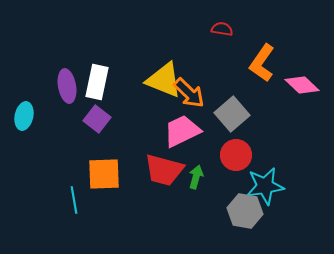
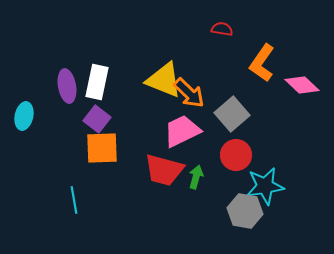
orange square: moved 2 px left, 26 px up
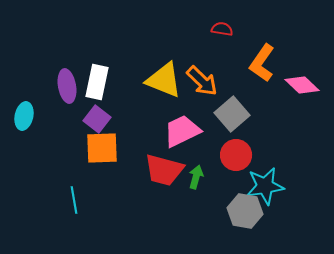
orange arrow: moved 13 px right, 12 px up
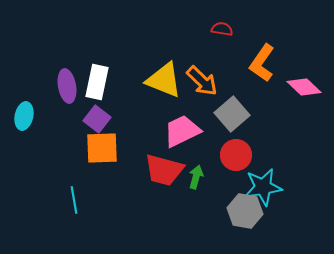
pink diamond: moved 2 px right, 2 px down
cyan star: moved 2 px left, 1 px down
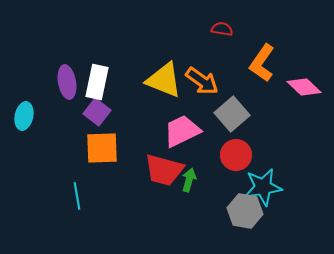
orange arrow: rotated 8 degrees counterclockwise
purple ellipse: moved 4 px up
purple square: moved 7 px up
green arrow: moved 7 px left, 3 px down
cyan line: moved 3 px right, 4 px up
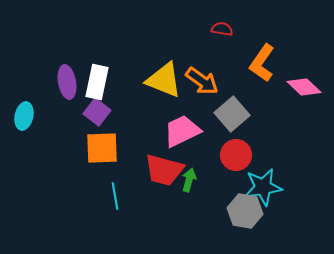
cyan line: moved 38 px right
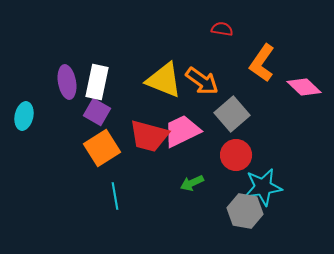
purple square: rotated 8 degrees counterclockwise
orange square: rotated 30 degrees counterclockwise
red trapezoid: moved 15 px left, 34 px up
green arrow: moved 3 px right, 3 px down; rotated 130 degrees counterclockwise
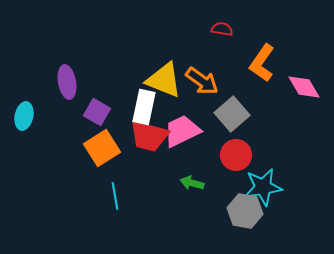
white rectangle: moved 47 px right, 25 px down
pink diamond: rotated 16 degrees clockwise
green arrow: rotated 40 degrees clockwise
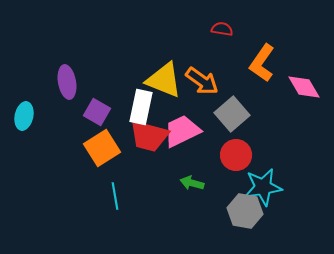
white rectangle: moved 3 px left
